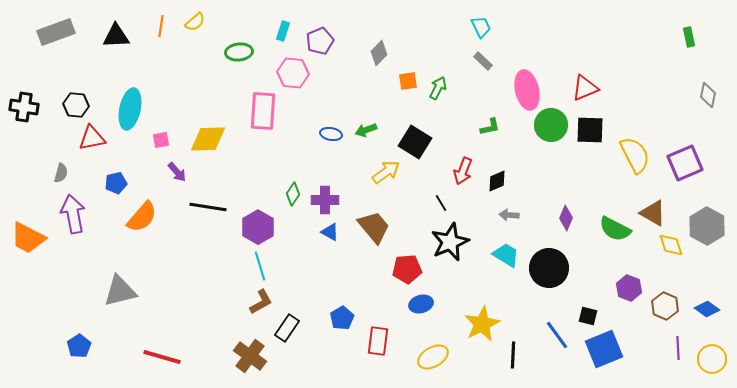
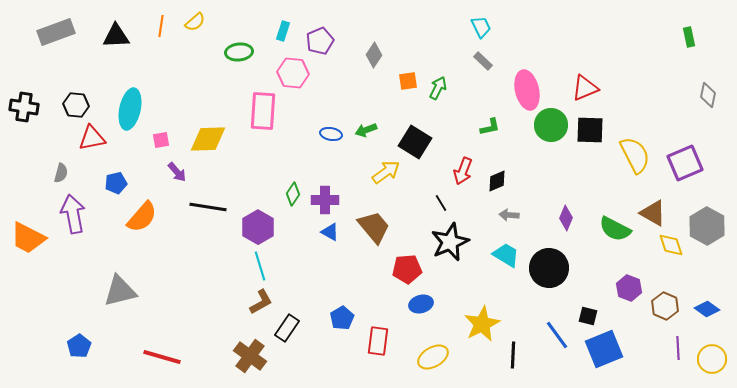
gray diamond at (379, 53): moved 5 px left, 2 px down; rotated 10 degrees counterclockwise
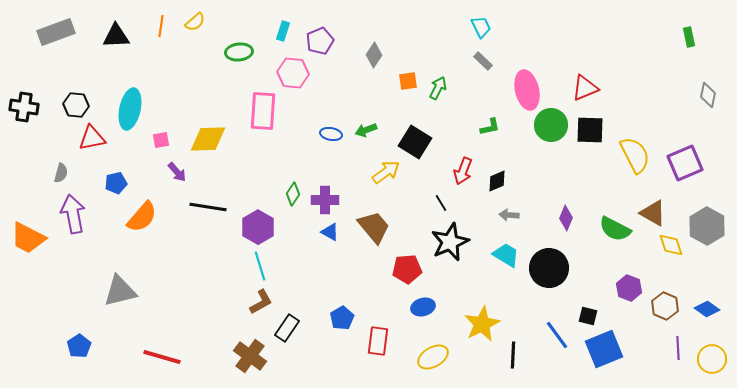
blue ellipse at (421, 304): moved 2 px right, 3 px down
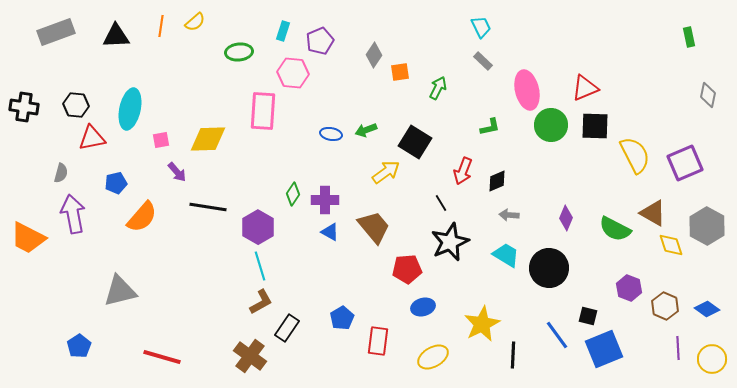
orange square at (408, 81): moved 8 px left, 9 px up
black square at (590, 130): moved 5 px right, 4 px up
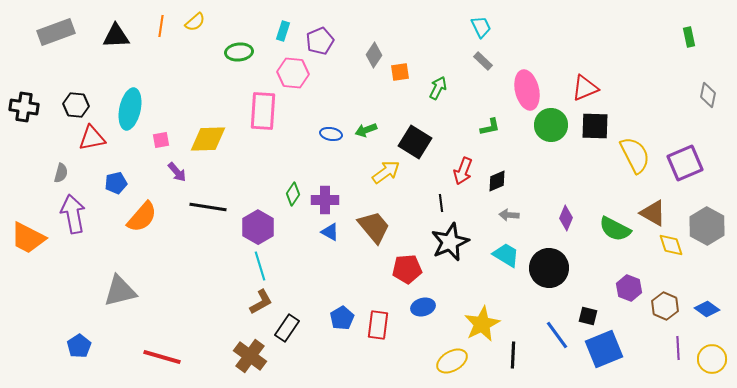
black line at (441, 203): rotated 24 degrees clockwise
red rectangle at (378, 341): moved 16 px up
yellow ellipse at (433, 357): moved 19 px right, 4 px down
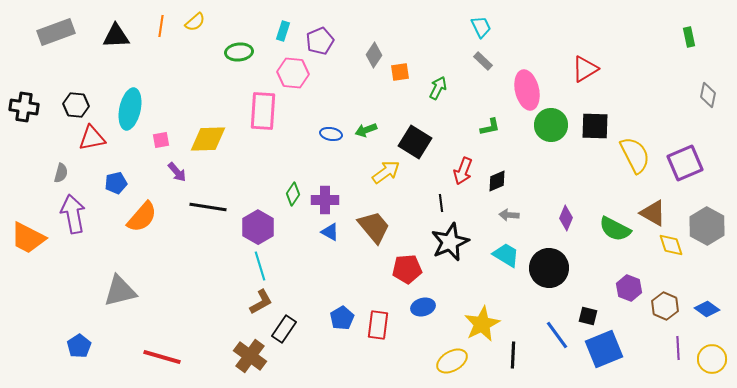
red triangle at (585, 88): moved 19 px up; rotated 8 degrees counterclockwise
black rectangle at (287, 328): moved 3 px left, 1 px down
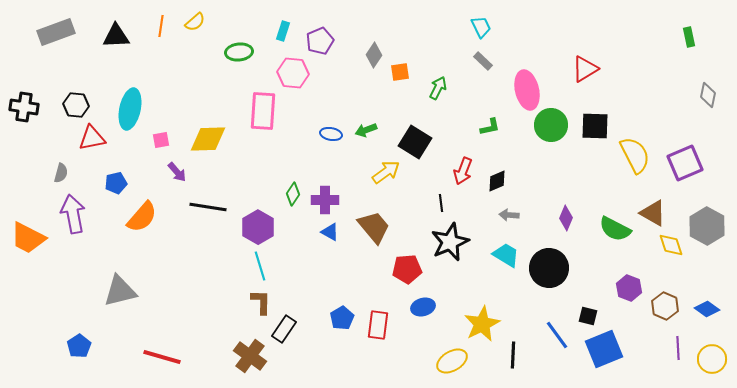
brown L-shape at (261, 302): rotated 60 degrees counterclockwise
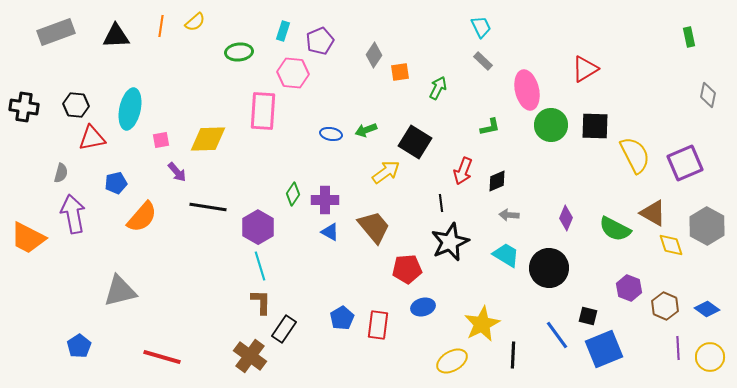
yellow circle at (712, 359): moved 2 px left, 2 px up
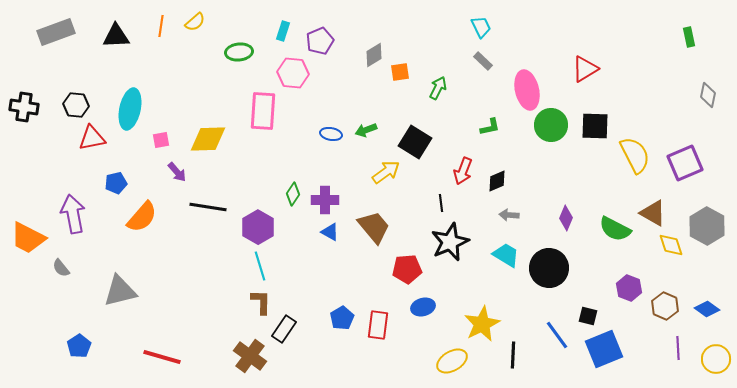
gray diamond at (374, 55): rotated 25 degrees clockwise
gray semicircle at (61, 173): moved 95 px down; rotated 126 degrees clockwise
yellow circle at (710, 357): moved 6 px right, 2 px down
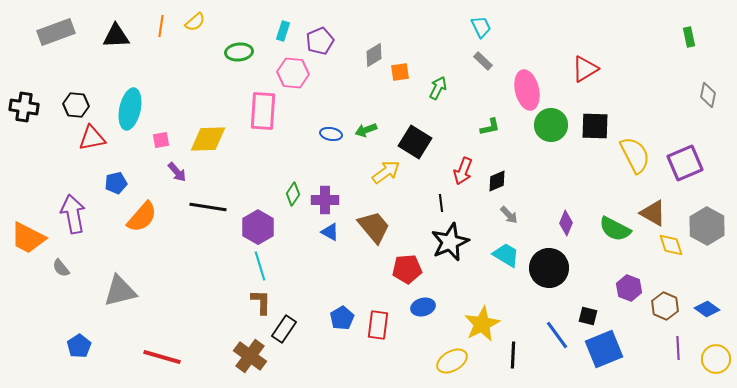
gray arrow at (509, 215): rotated 138 degrees counterclockwise
purple diamond at (566, 218): moved 5 px down
